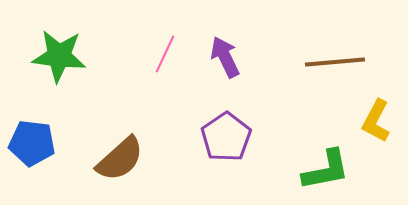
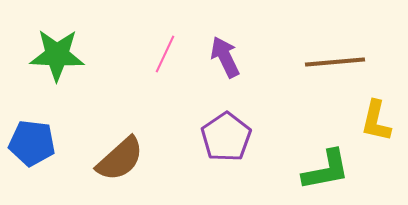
green star: moved 2 px left, 1 px up; rotated 4 degrees counterclockwise
yellow L-shape: rotated 15 degrees counterclockwise
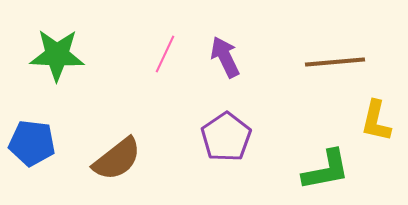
brown semicircle: moved 3 px left; rotated 4 degrees clockwise
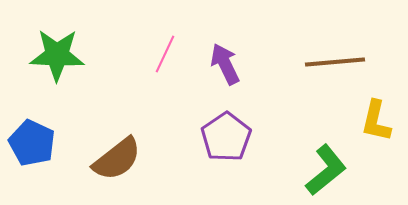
purple arrow: moved 7 px down
blue pentagon: rotated 18 degrees clockwise
green L-shape: rotated 28 degrees counterclockwise
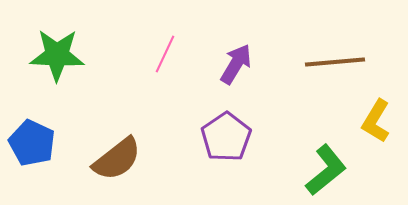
purple arrow: moved 11 px right; rotated 57 degrees clockwise
yellow L-shape: rotated 18 degrees clockwise
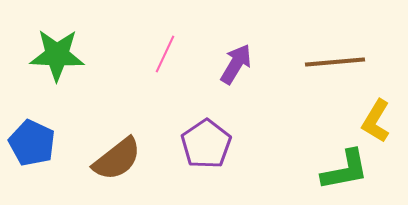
purple pentagon: moved 20 px left, 7 px down
green L-shape: moved 19 px right; rotated 28 degrees clockwise
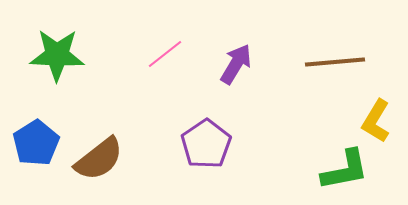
pink line: rotated 27 degrees clockwise
blue pentagon: moved 4 px right; rotated 15 degrees clockwise
brown semicircle: moved 18 px left
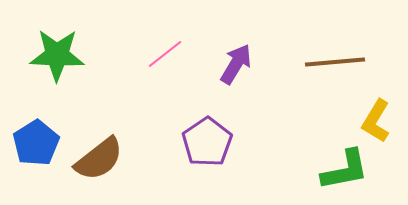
purple pentagon: moved 1 px right, 2 px up
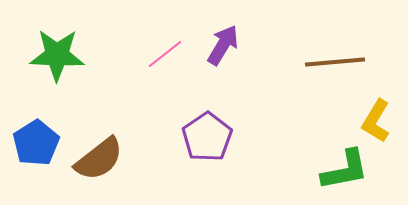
purple arrow: moved 13 px left, 19 px up
purple pentagon: moved 5 px up
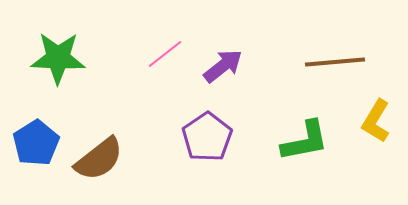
purple arrow: moved 21 px down; rotated 21 degrees clockwise
green star: moved 1 px right, 3 px down
green L-shape: moved 40 px left, 29 px up
